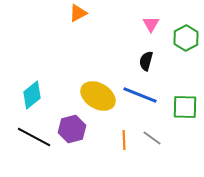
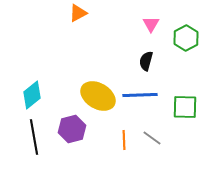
blue line: rotated 24 degrees counterclockwise
black line: rotated 52 degrees clockwise
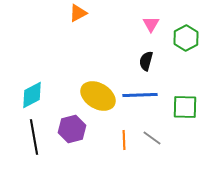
cyan diamond: rotated 12 degrees clockwise
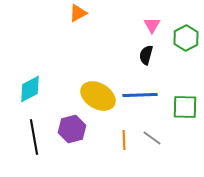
pink triangle: moved 1 px right, 1 px down
black semicircle: moved 6 px up
cyan diamond: moved 2 px left, 6 px up
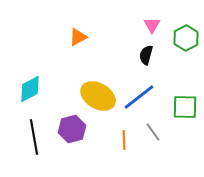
orange triangle: moved 24 px down
blue line: moved 1 px left, 2 px down; rotated 36 degrees counterclockwise
gray line: moved 1 px right, 6 px up; rotated 18 degrees clockwise
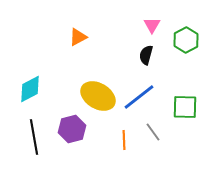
green hexagon: moved 2 px down
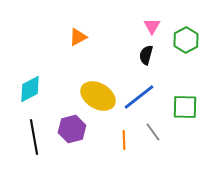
pink triangle: moved 1 px down
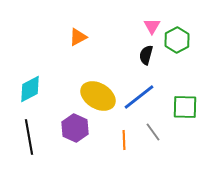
green hexagon: moved 9 px left
purple hexagon: moved 3 px right, 1 px up; rotated 20 degrees counterclockwise
black line: moved 5 px left
